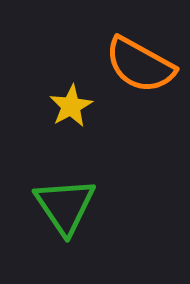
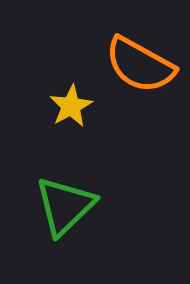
green triangle: rotated 20 degrees clockwise
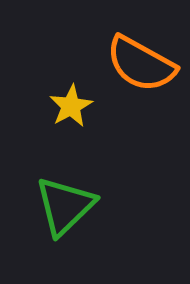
orange semicircle: moved 1 px right, 1 px up
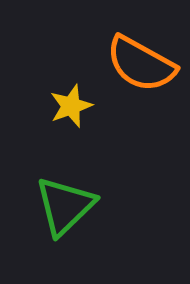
yellow star: rotated 9 degrees clockwise
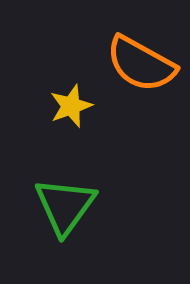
green triangle: rotated 10 degrees counterclockwise
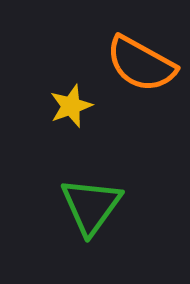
green triangle: moved 26 px right
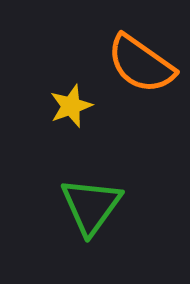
orange semicircle: rotated 6 degrees clockwise
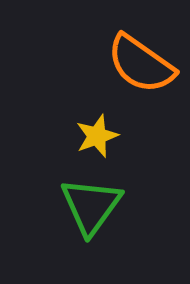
yellow star: moved 26 px right, 30 px down
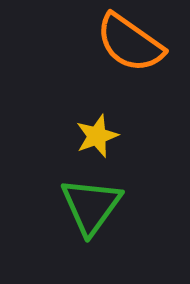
orange semicircle: moved 11 px left, 21 px up
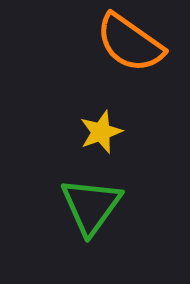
yellow star: moved 4 px right, 4 px up
